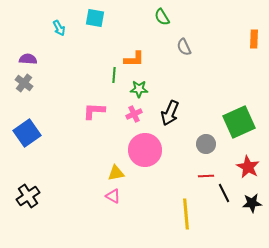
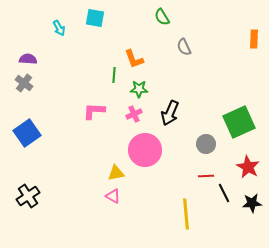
orange L-shape: rotated 70 degrees clockwise
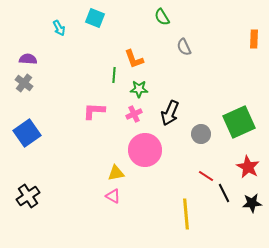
cyan square: rotated 12 degrees clockwise
gray circle: moved 5 px left, 10 px up
red line: rotated 35 degrees clockwise
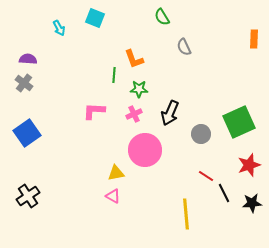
red star: moved 1 px right, 2 px up; rotated 25 degrees clockwise
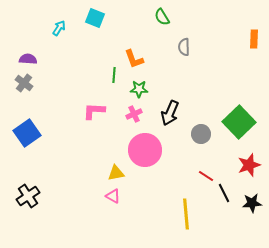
cyan arrow: rotated 119 degrees counterclockwise
gray semicircle: rotated 24 degrees clockwise
green square: rotated 20 degrees counterclockwise
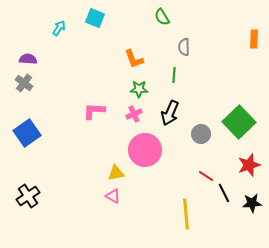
green line: moved 60 px right
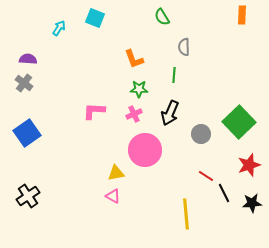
orange rectangle: moved 12 px left, 24 px up
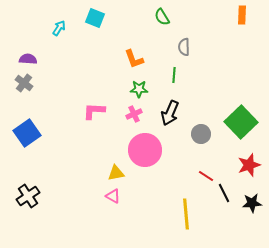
green square: moved 2 px right
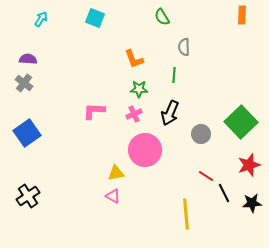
cyan arrow: moved 18 px left, 9 px up
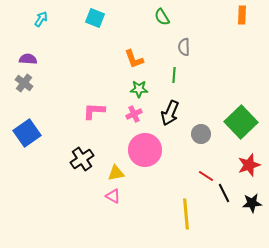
black cross: moved 54 px right, 37 px up
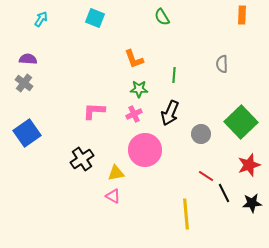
gray semicircle: moved 38 px right, 17 px down
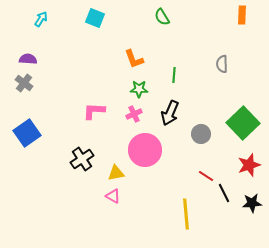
green square: moved 2 px right, 1 px down
